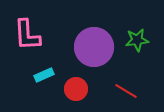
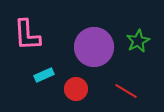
green star: moved 1 px right, 1 px down; rotated 20 degrees counterclockwise
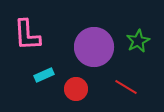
red line: moved 4 px up
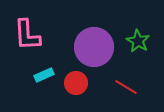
green star: rotated 15 degrees counterclockwise
red circle: moved 6 px up
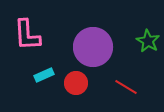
green star: moved 10 px right
purple circle: moved 1 px left
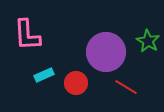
purple circle: moved 13 px right, 5 px down
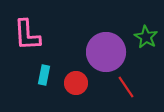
green star: moved 2 px left, 4 px up
cyan rectangle: rotated 54 degrees counterclockwise
red line: rotated 25 degrees clockwise
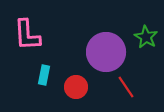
red circle: moved 4 px down
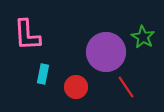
green star: moved 3 px left
cyan rectangle: moved 1 px left, 1 px up
